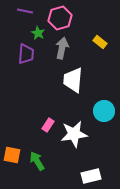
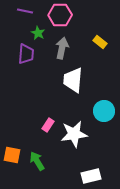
pink hexagon: moved 3 px up; rotated 15 degrees clockwise
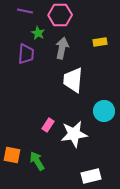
yellow rectangle: rotated 48 degrees counterclockwise
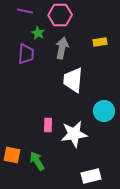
pink rectangle: rotated 32 degrees counterclockwise
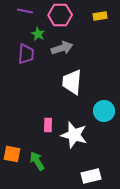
green star: moved 1 px down
yellow rectangle: moved 26 px up
gray arrow: rotated 60 degrees clockwise
white trapezoid: moved 1 px left, 2 px down
white star: moved 1 px down; rotated 24 degrees clockwise
orange square: moved 1 px up
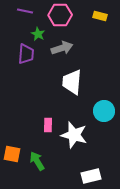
yellow rectangle: rotated 24 degrees clockwise
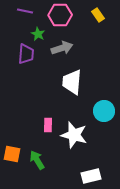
yellow rectangle: moved 2 px left, 1 px up; rotated 40 degrees clockwise
green arrow: moved 1 px up
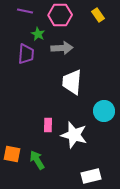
gray arrow: rotated 15 degrees clockwise
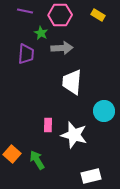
yellow rectangle: rotated 24 degrees counterclockwise
green star: moved 3 px right, 1 px up
orange square: rotated 30 degrees clockwise
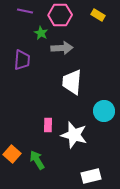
purple trapezoid: moved 4 px left, 6 px down
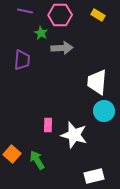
white trapezoid: moved 25 px right
white rectangle: moved 3 px right
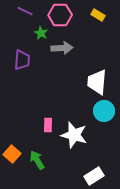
purple line: rotated 14 degrees clockwise
white rectangle: rotated 18 degrees counterclockwise
